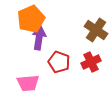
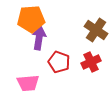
orange pentagon: rotated 20 degrees clockwise
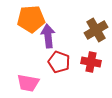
brown cross: rotated 25 degrees clockwise
purple arrow: moved 9 px right, 2 px up; rotated 15 degrees counterclockwise
red cross: rotated 36 degrees clockwise
pink trapezoid: rotated 15 degrees clockwise
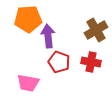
orange pentagon: moved 3 px left
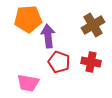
brown cross: moved 3 px left, 5 px up
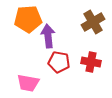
brown cross: moved 3 px up
red pentagon: rotated 10 degrees counterclockwise
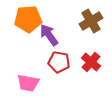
brown cross: moved 2 px left, 1 px up
purple arrow: moved 1 px right, 1 px up; rotated 30 degrees counterclockwise
red cross: rotated 30 degrees clockwise
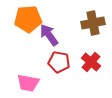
brown cross: moved 2 px right, 2 px down; rotated 20 degrees clockwise
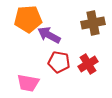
purple arrow: rotated 25 degrees counterclockwise
red cross: moved 3 px left, 2 px down; rotated 18 degrees clockwise
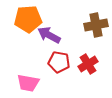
brown cross: moved 3 px right, 2 px down
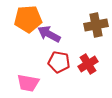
purple arrow: moved 1 px up
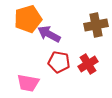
orange pentagon: rotated 12 degrees counterclockwise
